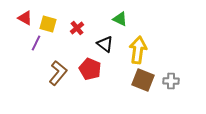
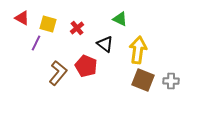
red triangle: moved 3 px left
red pentagon: moved 4 px left, 3 px up
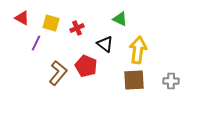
yellow square: moved 3 px right, 1 px up
red cross: rotated 16 degrees clockwise
brown square: moved 9 px left; rotated 25 degrees counterclockwise
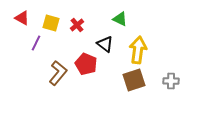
red cross: moved 3 px up; rotated 16 degrees counterclockwise
red pentagon: moved 2 px up
brown square: rotated 15 degrees counterclockwise
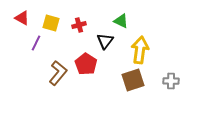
green triangle: moved 1 px right, 2 px down
red cross: moved 2 px right; rotated 24 degrees clockwise
black triangle: moved 3 px up; rotated 30 degrees clockwise
yellow arrow: moved 2 px right
red pentagon: rotated 10 degrees clockwise
brown square: moved 1 px left
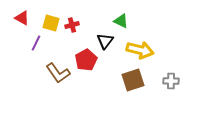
red cross: moved 7 px left
yellow arrow: rotated 96 degrees clockwise
red pentagon: moved 4 px up; rotated 10 degrees clockwise
brown L-shape: rotated 105 degrees clockwise
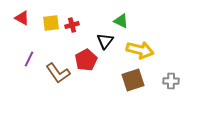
yellow square: rotated 24 degrees counterclockwise
purple line: moved 7 px left, 16 px down
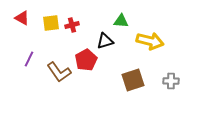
green triangle: rotated 21 degrees counterclockwise
black triangle: rotated 36 degrees clockwise
yellow arrow: moved 10 px right, 9 px up
brown L-shape: moved 1 px right, 1 px up
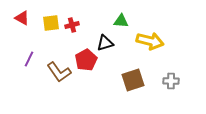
black triangle: moved 2 px down
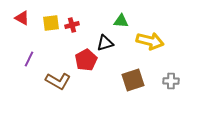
brown L-shape: moved 1 px left, 9 px down; rotated 25 degrees counterclockwise
